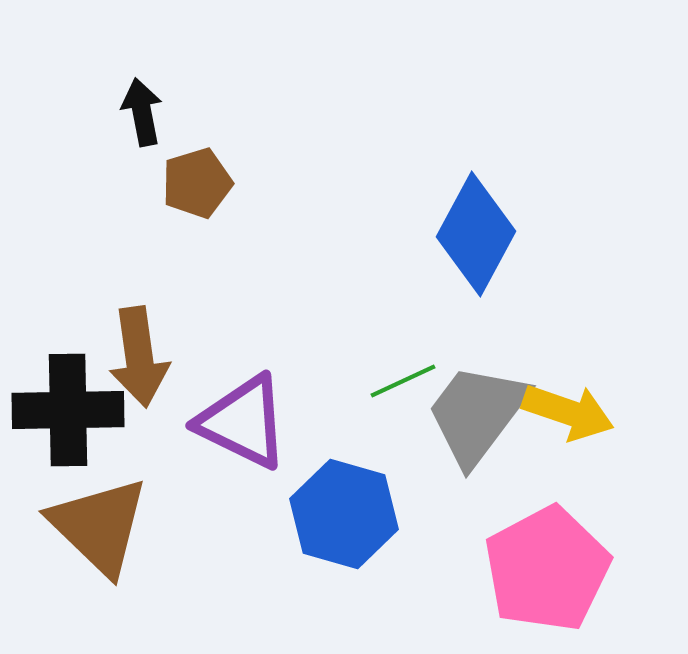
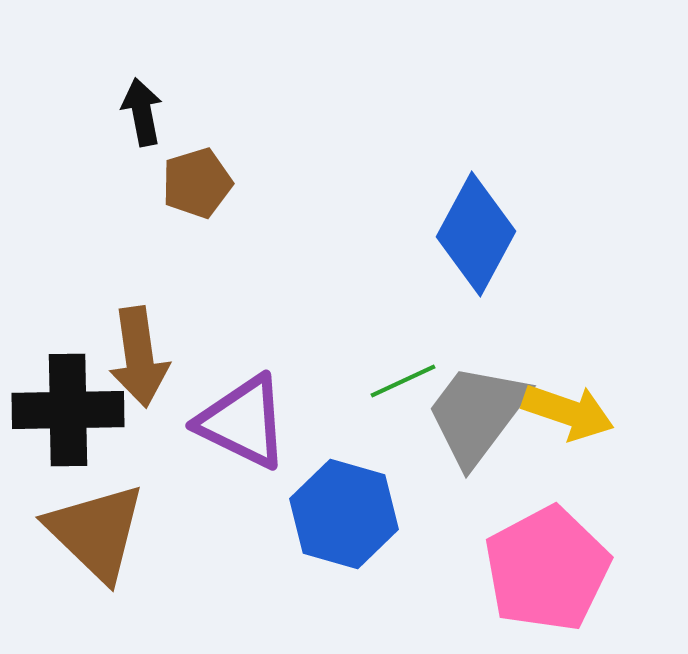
brown triangle: moved 3 px left, 6 px down
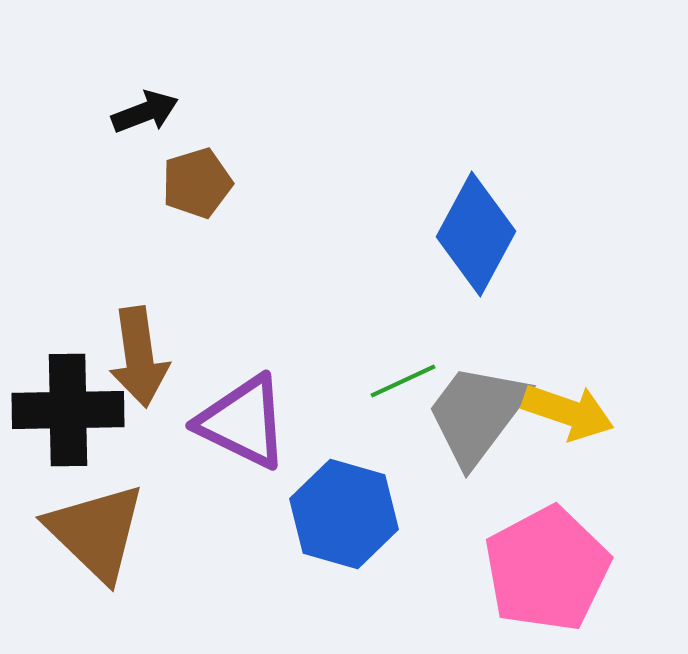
black arrow: moved 3 px right; rotated 80 degrees clockwise
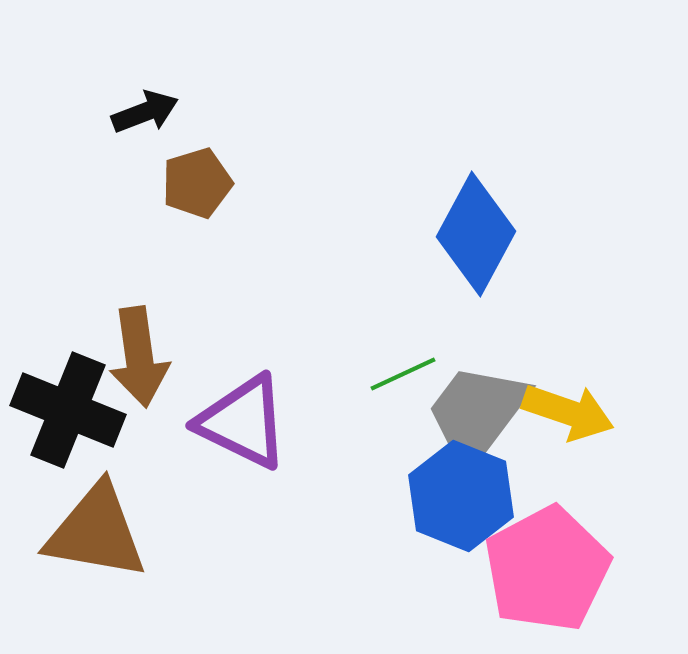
green line: moved 7 px up
black cross: rotated 23 degrees clockwise
blue hexagon: moved 117 px right, 18 px up; rotated 6 degrees clockwise
brown triangle: rotated 34 degrees counterclockwise
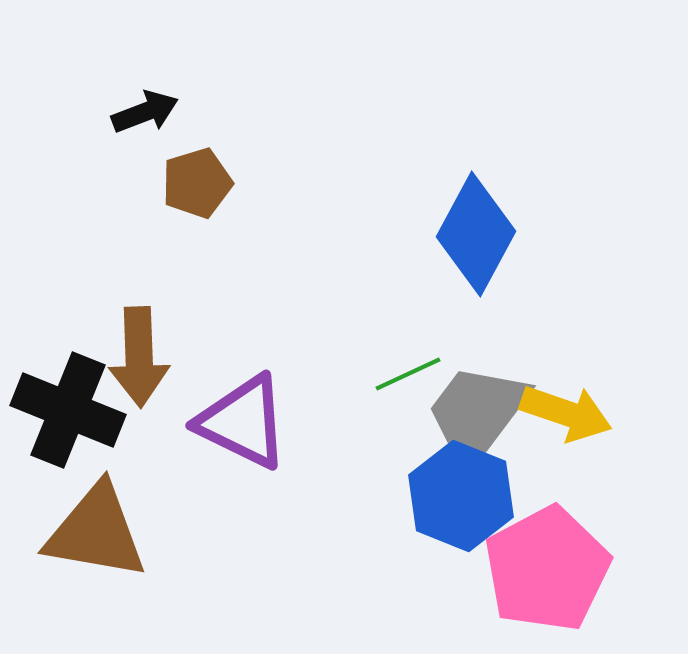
brown arrow: rotated 6 degrees clockwise
green line: moved 5 px right
yellow arrow: moved 2 px left, 1 px down
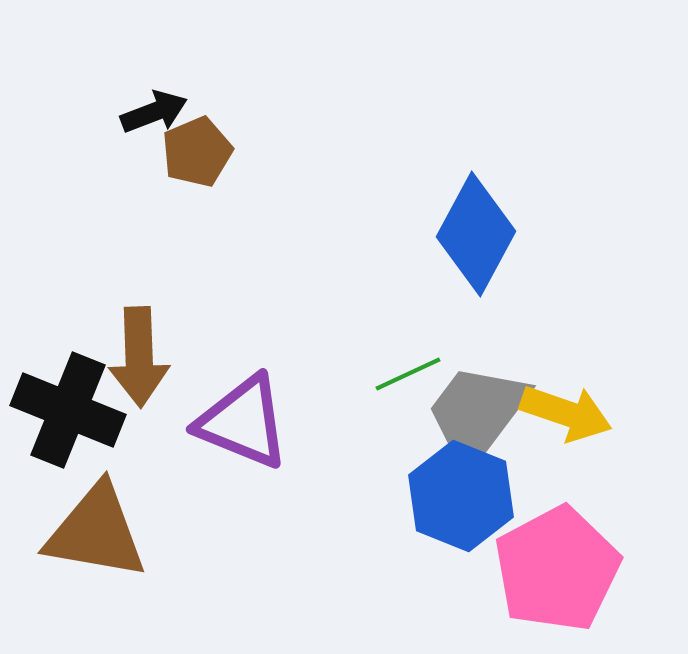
black arrow: moved 9 px right
brown pentagon: moved 31 px up; rotated 6 degrees counterclockwise
purple triangle: rotated 4 degrees counterclockwise
pink pentagon: moved 10 px right
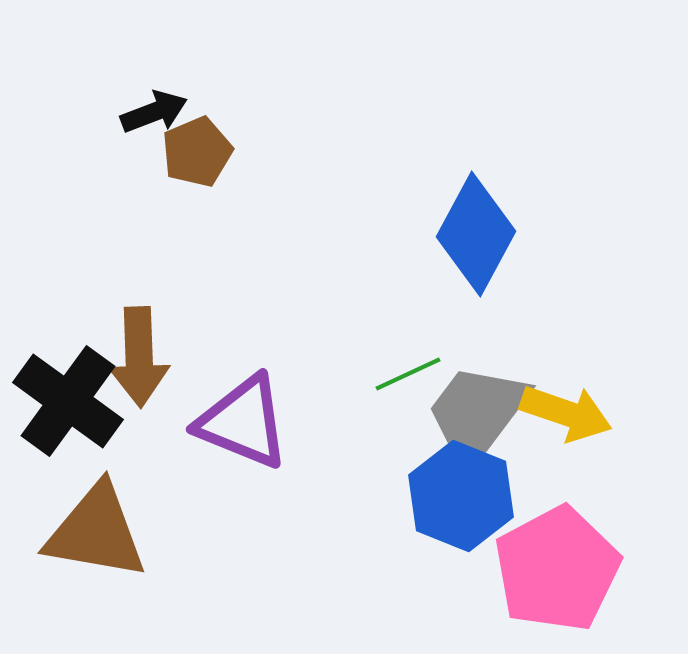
black cross: moved 9 px up; rotated 14 degrees clockwise
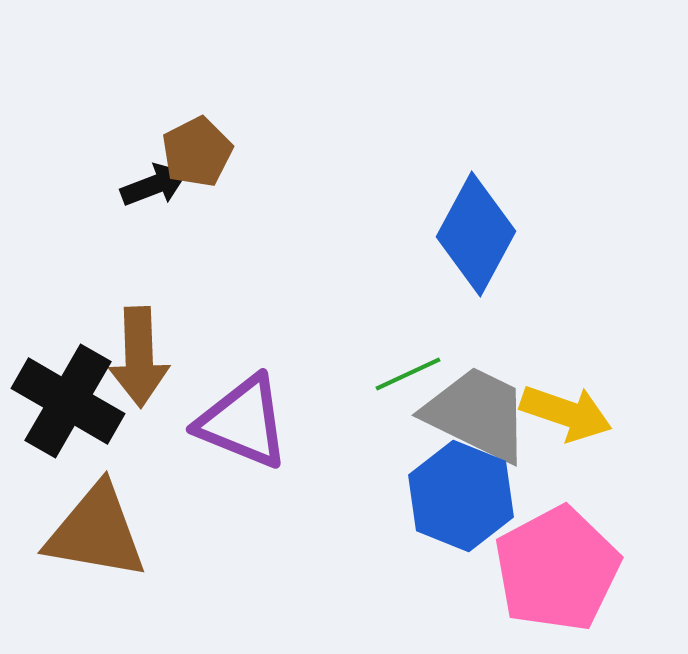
black arrow: moved 73 px down
brown pentagon: rotated 4 degrees counterclockwise
black cross: rotated 6 degrees counterclockwise
gray trapezoid: rotated 79 degrees clockwise
